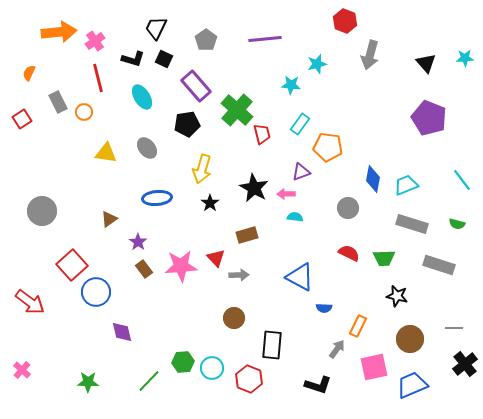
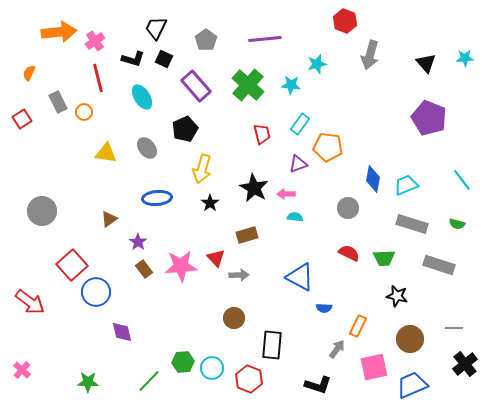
green cross at (237, 110): moved 11 px right, 25 px up
black pentagon at (187, 124): moved 2 px left, 5 px down; rotated 15 degrees counterclockwise
purple triangle at (301, 172): moved 3 px left, 8 px up
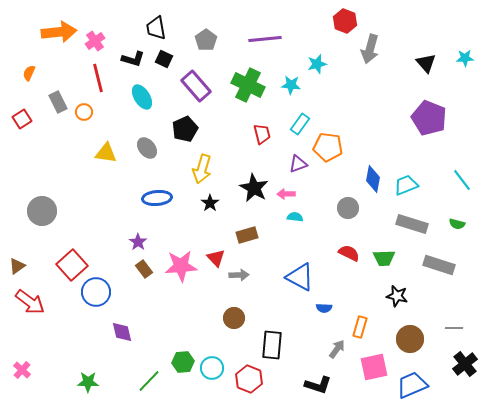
black trapezoid at (156, 28): rotated 35 degrees counterclockwise
gray arrow at (370, 55): moved 6 px up
green cross at (248, 85): rotated 16 degrees counterclockwise
brown triangle at (109, 219): moved 92 px left, 47 px down
orange rectangle at (358, 326): moved 2 px right, 1 px down; rotated 10 degrees counterclockwise
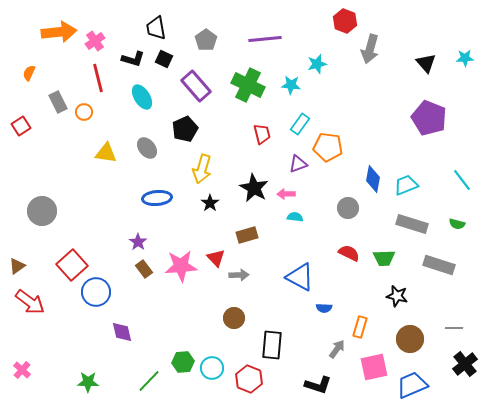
red square at (22, 119): moved 1 px left, 7 px down
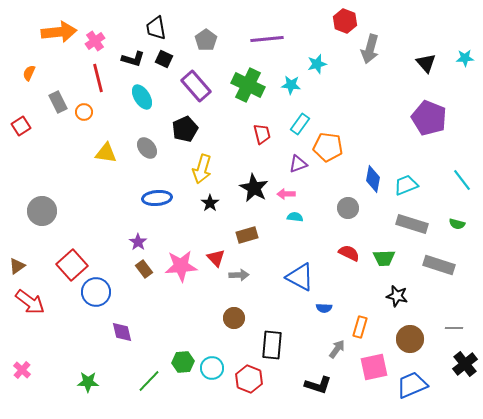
purple line at (265, 39): moved 2 px right
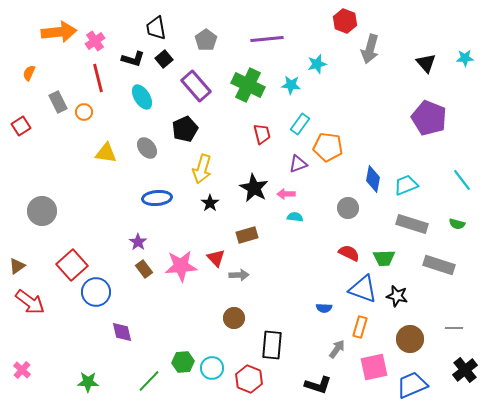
black square at (164, 59): rotated 24 degrees clockwise
blue triangle at (300, 277): moved 63 px right, 12 px down; rotated 8 degrees counterclockwise
black cross at (465, 364): moved 6 px down
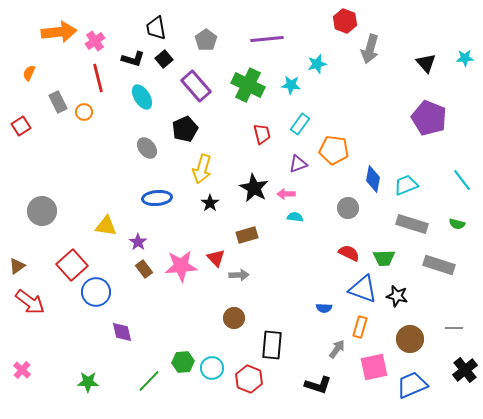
orange pentagon at (328, 147): moved 6 px right, 3 px down
yellow triangle at (106, 153): moved 73 px down
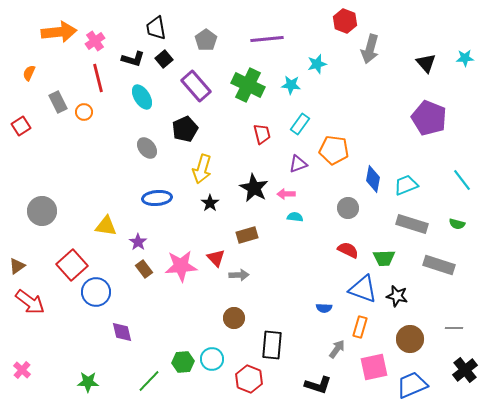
red semicircle at (349, 253): moved 1 px left, 3 px up
cyan circle at (212, 368): moved 9 px up
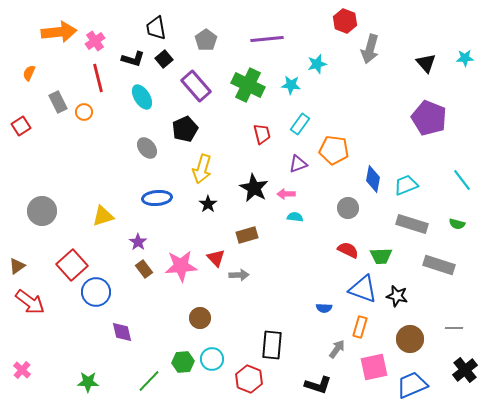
black star at (210, 203): moved 2 px left, 1 px down
yellow triangle at (106, 226): moved 3 px left, 10 px up; rotated 25 degrees counterclockwise
green trapezoid at (384, 258): moved 3 px left, 2 px up
brown circle at (234, 318): moved 34 px left
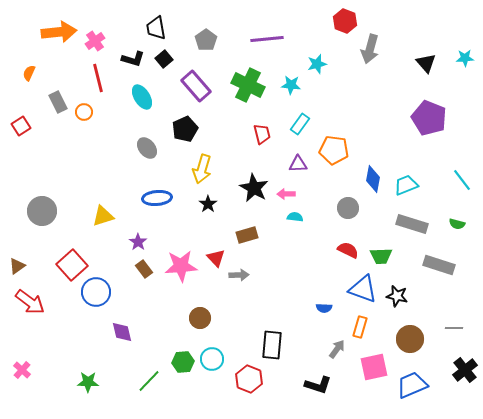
purple triangle at (298, 164): rotated 18 degrees clockwise
